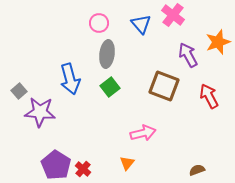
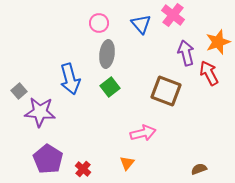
purple arrow: moved 2 px left, 2 px up; rotated 15 degrees clockwise
brown square: moved 2 px right, 5 px down
red arrow: moved 23 px up
purple pentagon: moved 8 px left, 6 px up
brown semicircle: moved 2 px right, 1 px up
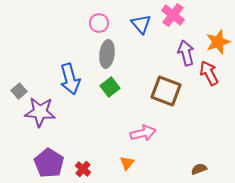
purple pentagon: moved 1 px right, 4 px down
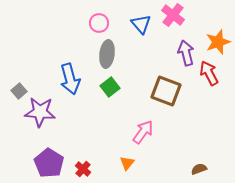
pink arrow: moved 1 px up; rotated 40 degrees counterclockwise
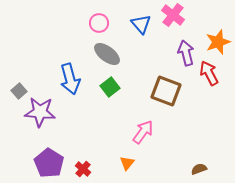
gray ellipse: rotated 60 degrees counterclockwise
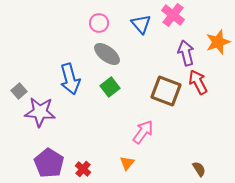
red arrow: moved 11 px left, 9 px down
brown semicircle: rotated 77 degrees clockwise
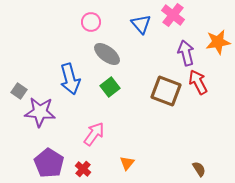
pink circle: moved 8 px left, 1 px up
orange star: rotated 10 degrees clockwise
gray square: rotated 14 degrees counterclockwise
pink arrow: moved 49 px left, 2 px down
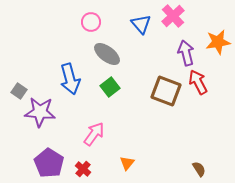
pink cross: moved 1 px down; rotated 10 degrees clockwise
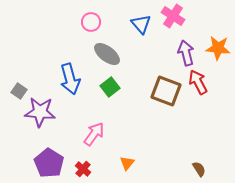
pink cross: rotated 15 degrees counterclockwise
orange star: moved 6 px down; rotated 15 degrees clockwise
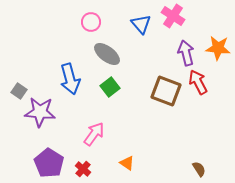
orange triangle: rotated 35 degrees counterclockwise
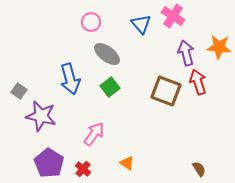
orange star: moved 1 px right, 1 px up
red arrow: rotated 10 degrees clockwise
purple star: moved 1 px right, 4 px down; rotated 8 degrees clockwise
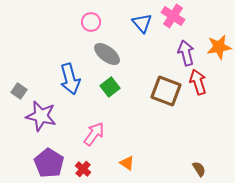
blue triangle: moved 1 px right, 1 px up
orange star: rotated 15 degrees counterclockwise
